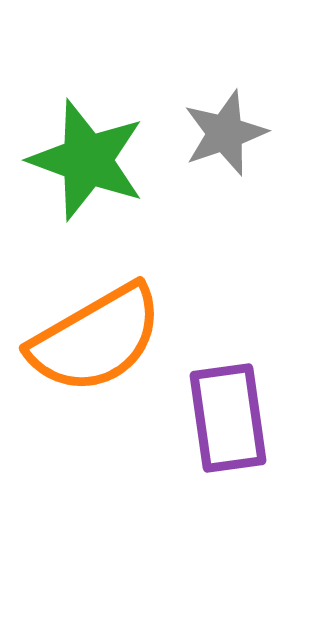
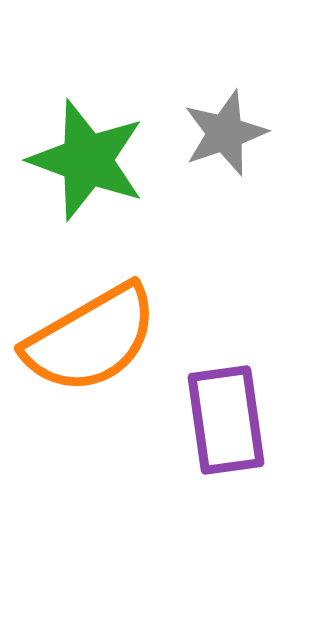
orange semicircle: moved 5 px left
purple rectangle: moved 2 px left, 2 px down
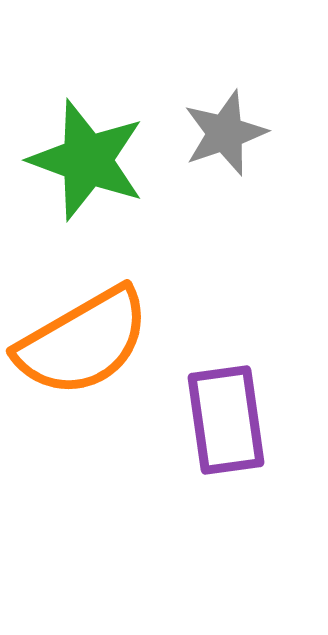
orange semicircle: moved 8 px left, 3 px down
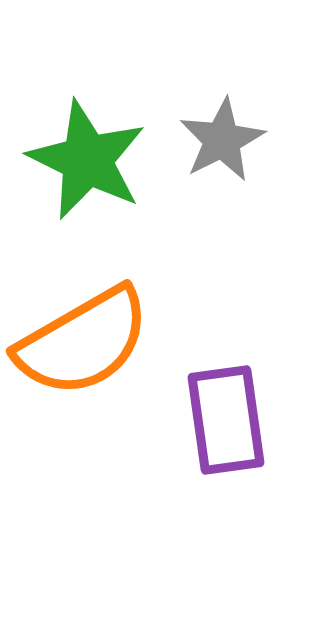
gray star: moved 3 px left, 7 px down; rotated 8 degrees counterclockwise
green star: rotated 6 degrees clockwise
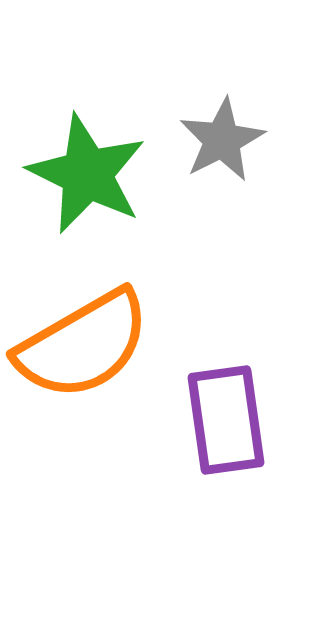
green star: moved 14 px down
orange semicircle: moved 3 px down
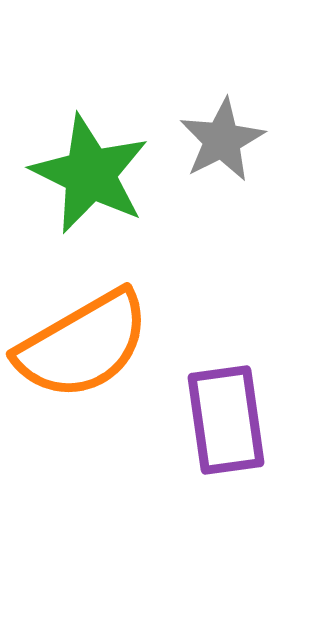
green star: moved 3 px right
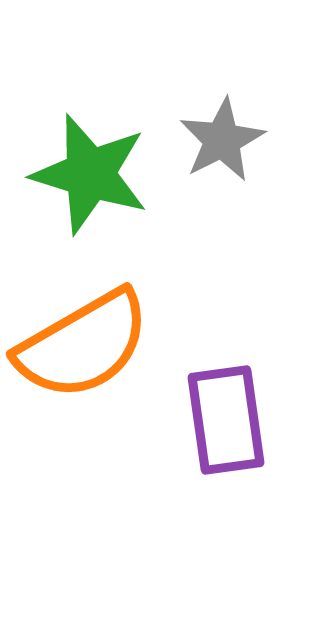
green star: rotated 9 degrees counterclockwise
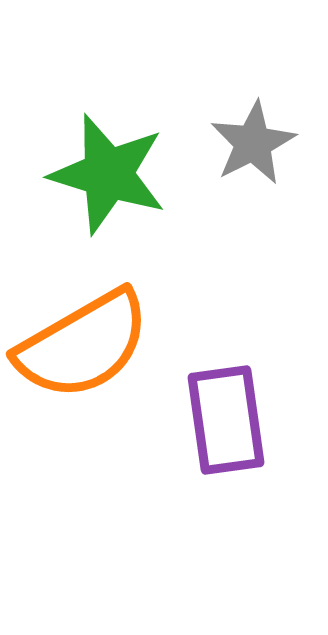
gray star: moved 31 px right, 3 px down
green star: moved 18 px right
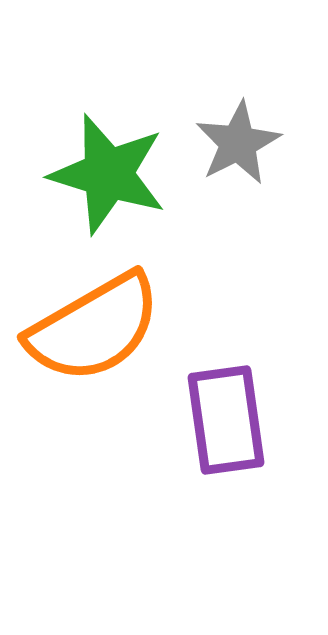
gray star: moved 15 px left
orange semicircle: moved 11 px right, 17 px up
